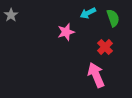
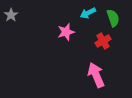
red cross: moved 2 px left, 6 px up; rotated 14 degrees clockwise
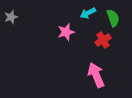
gray star: moved 2 px down; rotated 16 degrees clockwise
red cross: moved 1 px up
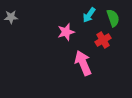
cyan arrow: moved 1 px right, 2 px down; rotated 28 degrees counterclockwise
gray star: rotated 16 degrees clockwise
pink arrow: moved 13 px left, 12 px up
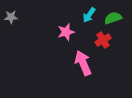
green semicircle: rotated 90 degrees counterclockwise
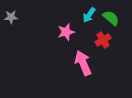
green semicircle: moved 2 px left; rotated 60 degrees clockwise
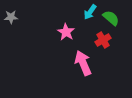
cyan arrow: moved 1 px right, 3 px up
pink star: rotated 24 degrees counterclockwise
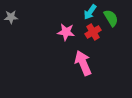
green semicircle: rotated 18 degrees clockwise
pink star: rotated 24 degrees counterclockwise
red cross: moved 10 px left, 8 px up
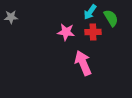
red cross: rotated 28 degrees clockwise
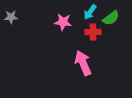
green semicircle: rotated 84 degrees clockwise
pink star: moved 3 px left, 10 px up
